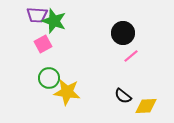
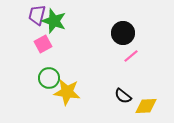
purple trapezoid: rotated 100 degrees clockwise
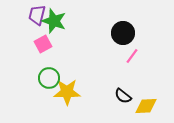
pink line: moved 1 px right; rotated 14 degrees counterclockwise
yellow star: rotated 8 degrees counterclockwise
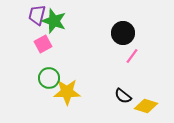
yellow diamond: rotated 20 degrees clockwise
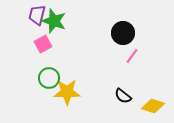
yellow diamond: moved 7 px right
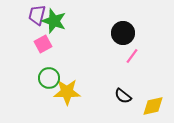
yellow diamond: rotated 30 degrees counterclockwise
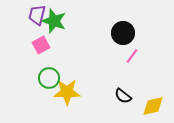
pink square: moved 2 px left, 1 px down
